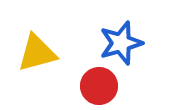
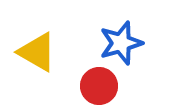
yellow triangle: moved 1 px up; rotated 45 degrees clockwise
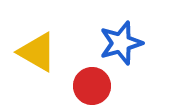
red circle: moved 7 px left
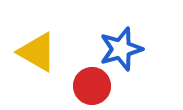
blue star: moved 6 px down
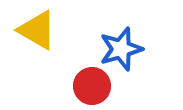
yellow triangle: moved 22 px up
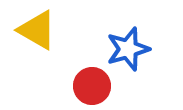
blue star: moved 7 px right
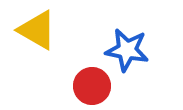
blue star: moved 1 px left, 1 px down; rotated 27 degrees clockwise
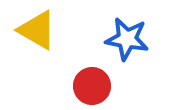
blue star: moved 11 px up
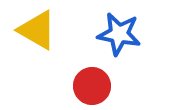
blue star: moved 8 px left, 5 px up
